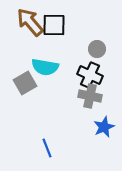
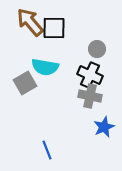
black square: moved 3 px down
blue line: moved 2 px down
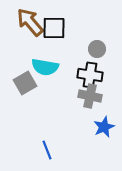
black cross: rotated 15 degrees counterclockwise
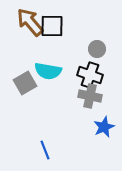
black square: moved 2 px left, 2 px up
cyan semicircle: moved 3 px right, 4 px down
black cross: rotated 10 degrees clockwise
blue line: moved 2 px left
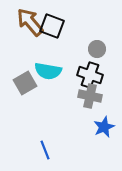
black square: rotated 20 degrees clockwise
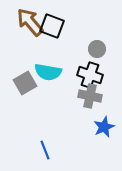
cyan semicircle: moved 1 px down
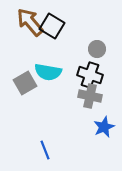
black square: rotated 10 degrees clockwise
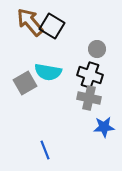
gray cross: moved 1 px left, 2 px down
blue star: rotated 20 degrees clockwise
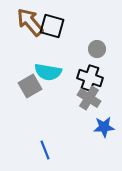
black square: rotated 15 degrees counterclockwise
black cross: moved 3 px down
gray square: moved 5 px right, 3 px down
gray cross: rotated 20 degrees clockwise
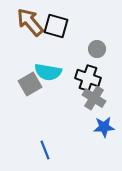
black square: moved 4 px right
black cross: moved 2 px left
gray square: moved 2 px up
gray cross: moved 5 px right
